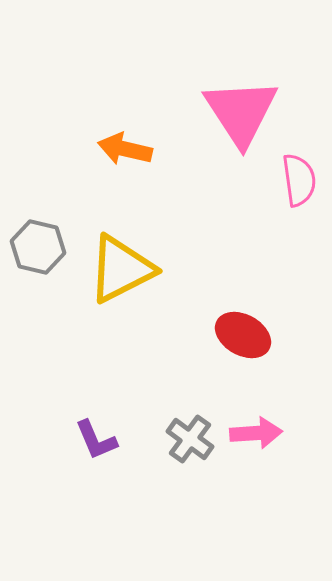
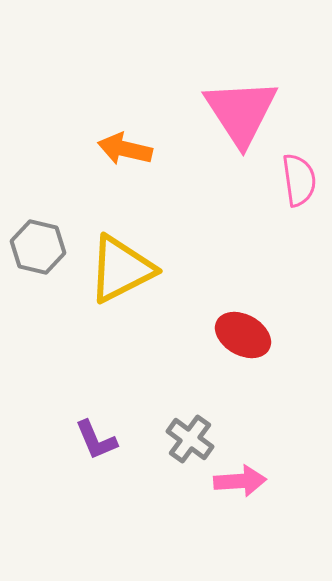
pink arrow: moved 16 px left, 48 px down
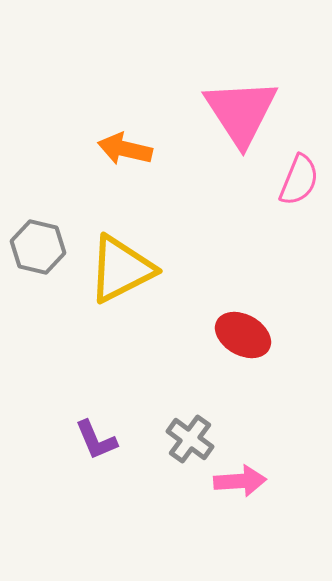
pink semicircle: rotated 30 degrees clockwise
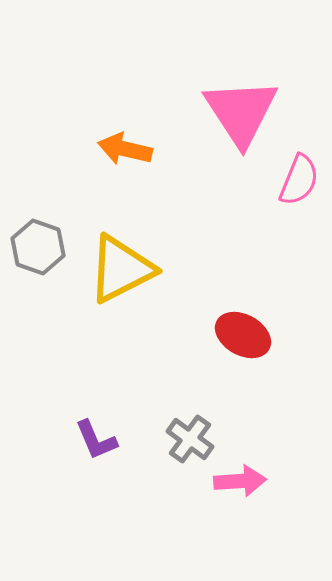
gray hexagon: rotated 6 degrees clockwise
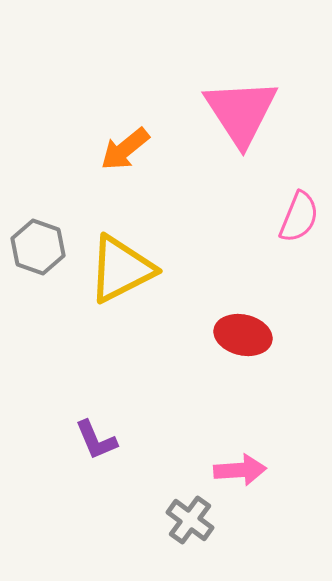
orange arrow: rotated 52 degrees counterclockwise
pink semicircle: moved 37 px down
red ellipse: rotated 16 degrees counterclockwise
gray cross: moved 81 px down
pink arrow: moved 11 px up
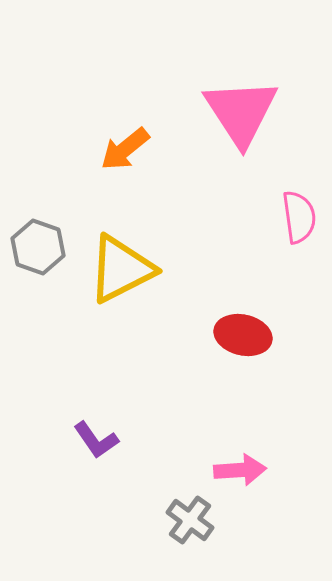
pink semicircle: rotated 30 degrees counterclockwise
purple L-shape: rotated 12 degrees counterclockwise
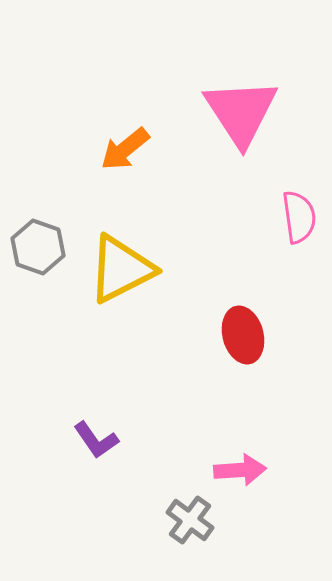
red ellipse: rotated 62 degrees clockwise
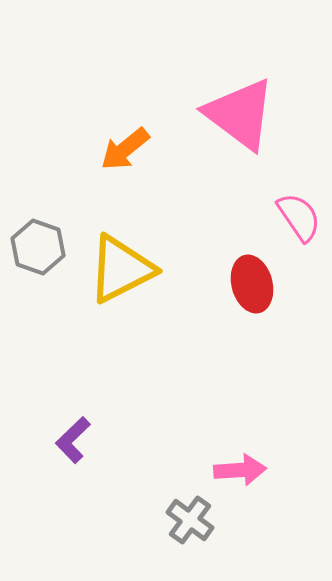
pink triangle: moved 1 px left, 2 px down; rotated 20 degrees counterclockwise
pink semicircle: rotated 26 degrees counterclockwise
red ellipse: moved 9 px right, 51 px up
purple L-shape: moved 23 px left; rotated 81 degrees clockwise
